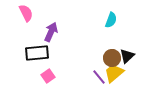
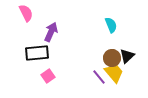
cyan semicircle: moved 5 px down; rotated 42 degrees counterclockwise
yellow trapezoid: rotated 90 degrees clockwise
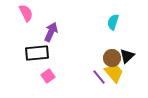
cyan semicircle: moved 2 px right, 3 px up; rotated 140 degrees counterclockwise
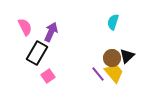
pink semicircle: moved 1 px left, 14 px down
black rectangle: rotated 55 degrees counterclockwise
purple line: moved 1 px left, 3 px up
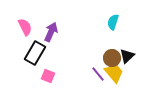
black rectangle: moved 2 px left
pink square: rotated 32 degrees counterclockwise
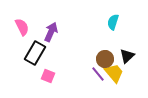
pink semicircle: moved 3 px left
brown circle: moved 7 px left, 1 px down
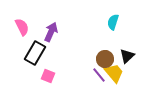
purple line: moved 1 px right, 1 px down
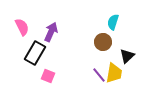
brown circle: moved 2 px left, 17 px up
yellow trapezoid: rotated 50 degrees clockwise
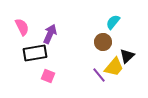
cyan semicircle: rotated 21 degrees clockwise
purple arrow: moved 1 px left, 2 px down
black rectangle: rotated 50 degrees clockwise
yellow trapezoid: moved 6 px up; rotated 30 degrees clockwise
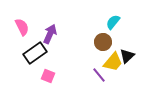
black rectangle: rotated 25 degrees counterclockwise
yellow trapezoid: moved 1 px left, 5 px up
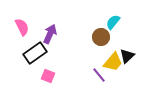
brown circle: moved 2 px left, 5 px up
